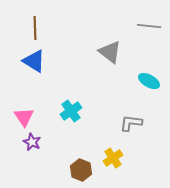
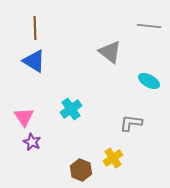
cyan cross: moved 2 px up
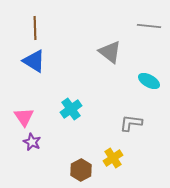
brown hexagon: rotated 10 degrees clockwise
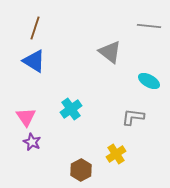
brown line: rotated 20 degrees clockwise
pink triangle: moved 2 px right
gray L-shape: moved 2 px right, 6 px up
yellow cross: moved 3 px right, 4 px up
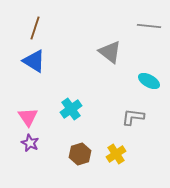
pink triangle: moved 2 px right
purple star: moved 2 px left, 1 px down
brown hexagon: moved 1 px left, 16 px up; rotated 10 degrees clockwise
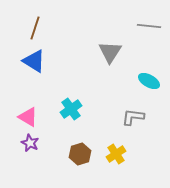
gray triangle: rotated 25 degrees clockwise
pink triangle: rotated 25 degrees counterclockwise
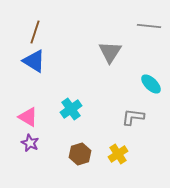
brown line: moved 4 px down
cyan ellipse: moved 2 px right, 3 px down; rotated 15 degrees clockwise
yellow cross: moved 2 px right
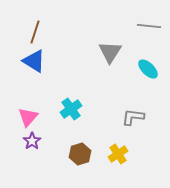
cyan ellipse: moved 3 px left, 15 px up
pink triangle: rotated 40 degrees clockwise
purple star: moved 2 px right, 2 px up; rotated 12 degrees clockwise
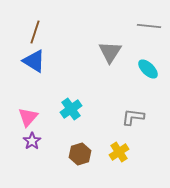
yellow cross: moved 1 px right, 2 px up
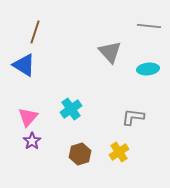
gray triangle: rotated 15 degrees counterclockwise
blue triangle: moved 10 px left, 4 px down
cyan ellipse: rotated 50 degrees counterclockwise
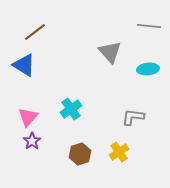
brown line: rotated 35 degrees clockwise
